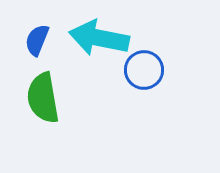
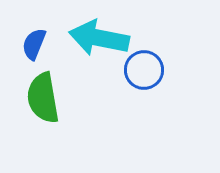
blue semicircle: moved 3 px left, 4 px down
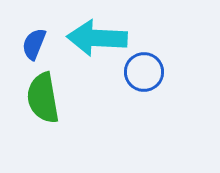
cyan arrow: moved 2 px left; rotated 8 degrees counterclockwise
blue circle: moved 2 px down
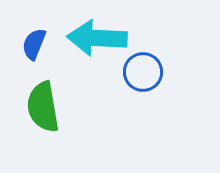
blue circle: moved 1 px left
green semicircle: moved 9 px down
